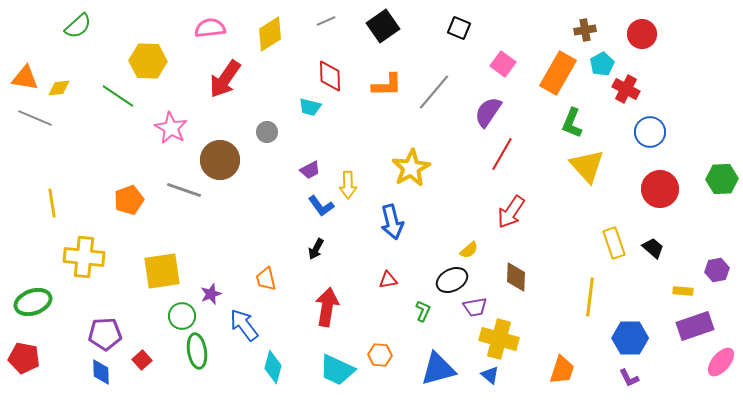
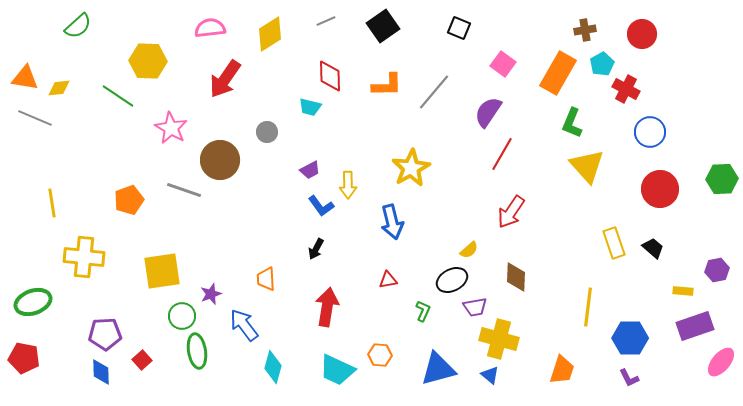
orange trapezoid at (266, 279): rotated 10 degrees clockwise
yellow line at (590, 297): moved 2 px left, 10 px down
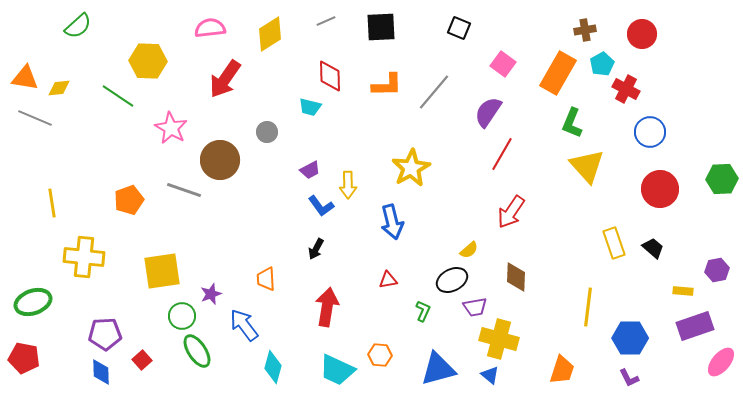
black square at (383, 26): moved 2 px left, 1 px down; rotated 32 degrees clockwise
green ellipse at (197, 351): rotated 24 degrees counterclockwise
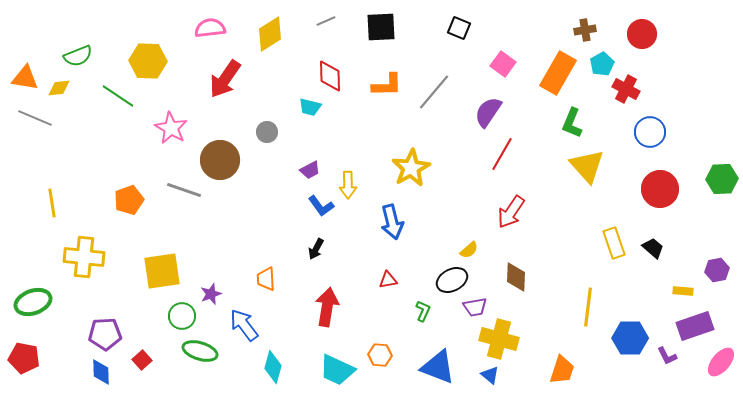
green semicircle at (78, 26): moved 30 px down; rotated 20 degrees clockwise
green ellipse at (197, 351): moved 3 px right; rotated 40 degrees counterclockwise
blue triangle at (438, 369): moved 2 px up; rotated 36 degrees clockwise
purple L-shape at (629, 378): moved 38 px right, 22 px up
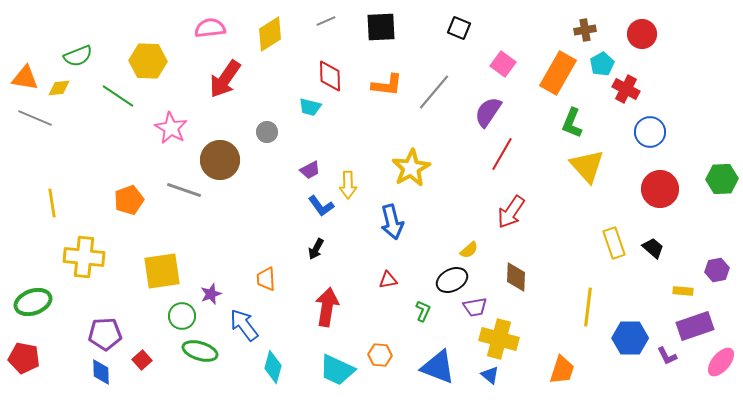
orange L-shape at (387, 85): rotated 8 degrees clockwise
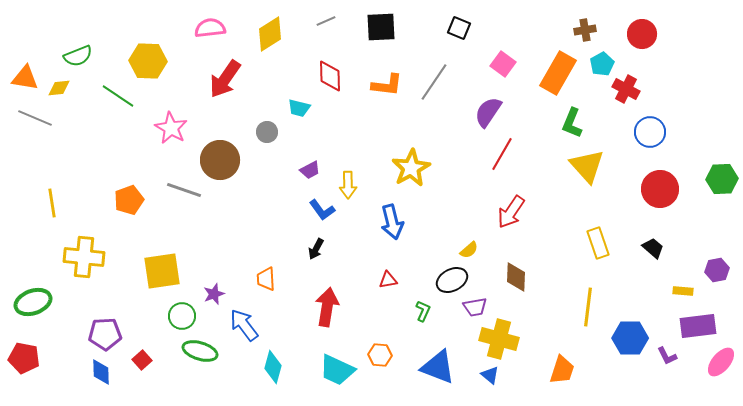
gray line at (434, 92): moved 10 px up; rotated 6 degrees counterclockwise
cyan trapezoid at (310, 107): moved 11 px left, 1 px down
blue L-shape at (321, 206): moved 1 px right, 4 px down
yellow rectangle at (614, 243): moved 16 px left
purple star at (211, 294): moved 3 px right
purple rectangle at (695, 326): moved 3 px right; rotated 12 degrees clockwise
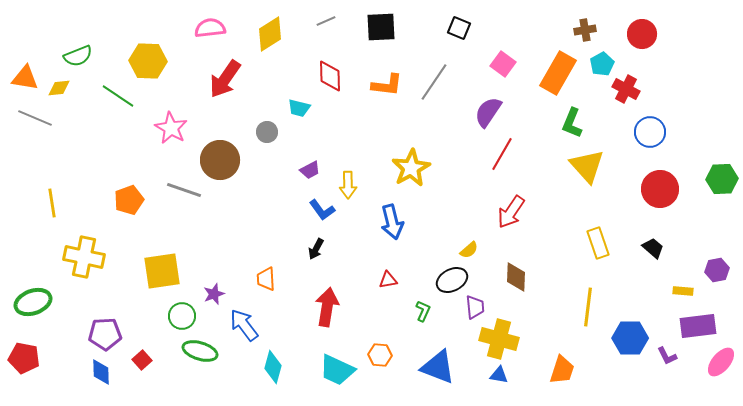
yellow cross at (84, 257): rotated 6 degrees clockwise
purple trapezoid at (475, 307): rotated 85 degrees counterclockwise
blue triangle at (490, 375): moved 9 px right; rotated 30 degrees counterclockwise
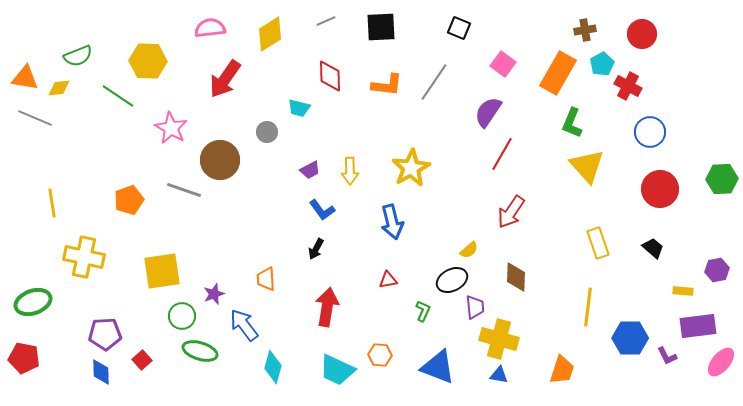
red cross at (626, 89): moved 2 px right, 3 px up
yellow arrow at (348, 185): moved 2 px right, 14 px up
